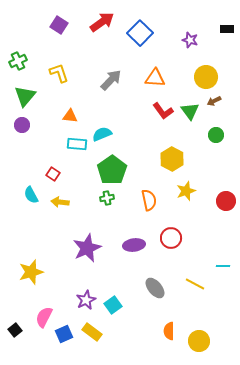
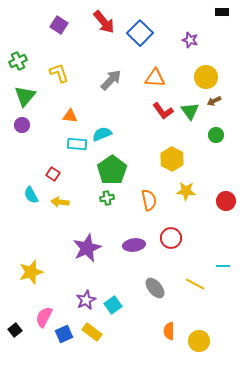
red arrow at (102, 22): moved 2 px right; rotated 85 degrees clockwise
black rectangle at (227, 29): moved 5 px left, 17 px up
yellow star at (186, 191): rotated 24 degrees clockwise
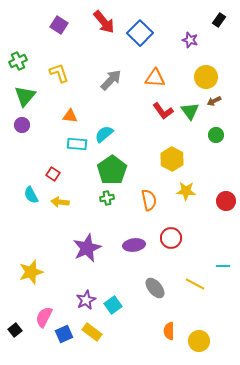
black rectangle at (222, 12): moved 3 px left, 8 px down; rotated 56 degrees counterclockwise
cyan semicircle at (102, 134): moved 2 px right; rotated 18 degrees counterclockwise
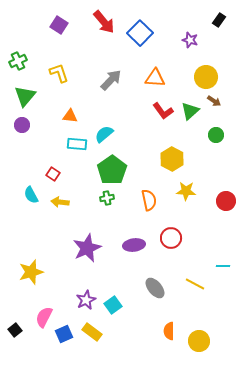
brown arrow at (214, 101): rotated 120 degrees counterclockwise
green triangle at (190, 111): rotated 24 degrees clockwise
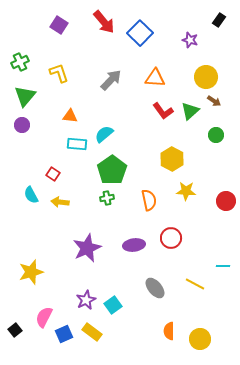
green cross at (18, 61): moved 2 px right, 1 px down
yellow circle at (199, 341): moved 1 px right, 2 px up
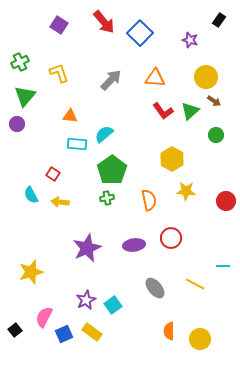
purple circle at (22, 125): moved 5 px left, 1 px up
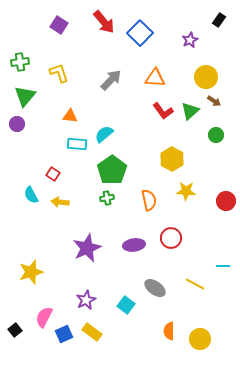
purple star at (190, 40): rotated 28 degrees clockwise
green cross at (20, 62): rotated 18 degrees clockwise
gray ellipse at (155, 288): rotated 15 degrees counterclockwise
cyan square at (113, 305): moved 13 px right; rotated 18 degrees counterclockwise
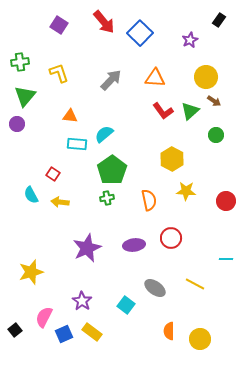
cyan line at (223, 266): moved 3 px right, 7 px up
purple star at (86, 300): moved 4 px left, 1 px down; rotated 12 degrees counterclockwise
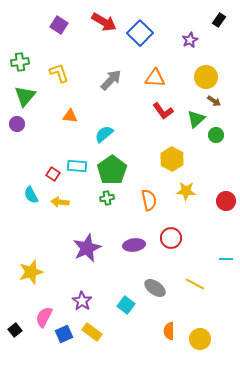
red arrow at (104, 22): rotated 20 degrees counterclockwise
green triangle at (190, 111): moved 6 px right, 8 px down
cyan rectangle at (77, 144): moved 22 px down
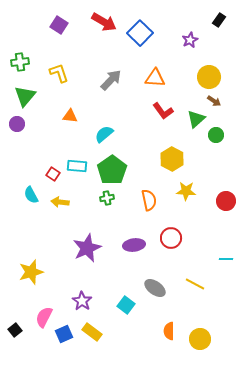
yellow circle at (206, 77): moved 3 px right
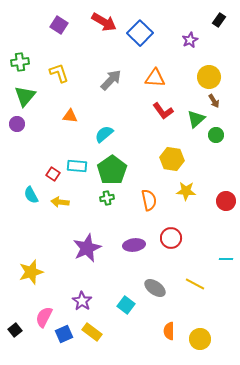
brown arrow at (214, 101): rotated 24 degrees clockwise
yellow hexagon at (172, 159): rotated 20 degrees counterclockwise
